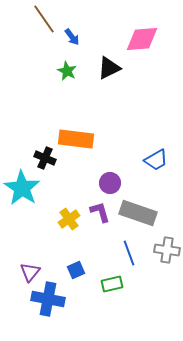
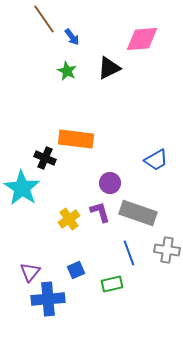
blue cross: rotated 16 degrees counterclockwise
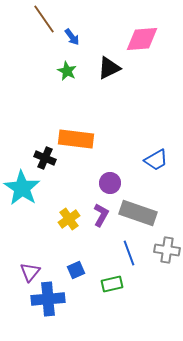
purple L-shape: moved 1 px right, 3 px down; rotated 45 degrees clockwise
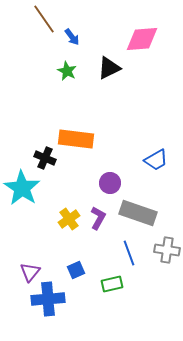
purple L-shape: moved 3 px left, 3 px down
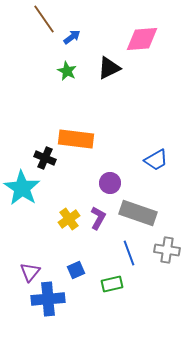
blue arrow: rotated 90 degrees counterclockwise
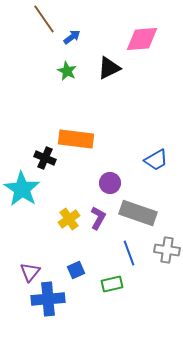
cyan star: moved 1 px down
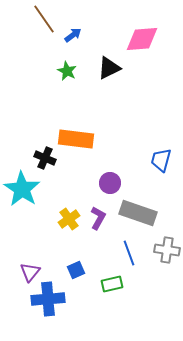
blue arrow: moved 1 px right, 2 px up
blue trapezoid: moved 5 px right; rotated 135 degrees clockwise
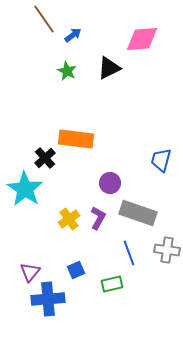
black cross: rotated 25 degrees clockwise
cyan star: moved 3 px right
